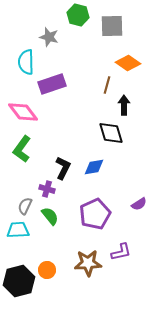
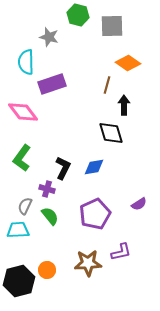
green L-shape: moved 9 px down
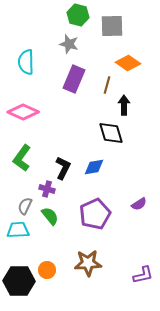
gray star: moved 20 px right, 7 px down
purple rectangle: moved 22 px right, 5 px up; rotated 48 degrees counterclockwise
pink diamond: rotated 28 degrees counterclockwise
purple L-shape: moved 22 px right, 23 px down
black hexagon: rotated 16 degrees clockwise
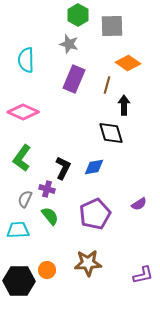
green hexagon: rotated 15 degrees clockwise
cyan semicircle: moved 2 px up
gray semicircle: moved 7 px up
